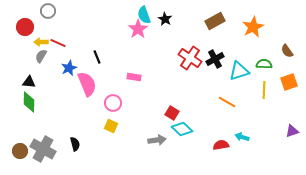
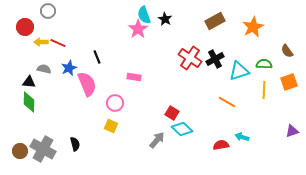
gray semicircle: moved 3 px right, 13 px down; rotated 72 degrees clockwise
pink circle: moved 2 px right
gray arrow: rotated 42 degrees counterclockwise
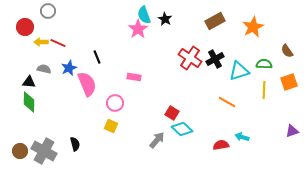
gray cross: moved 1 px right, 2 px down
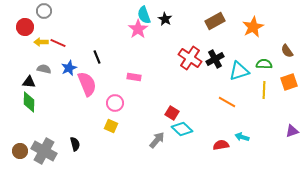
gray circle: moved 4 px left
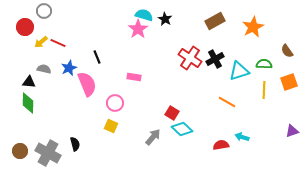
cyan semicircle: rotated 126 degrees clockwise
yellow arrow: rotated 40 degrees counterclockwise
green diamond: moved 1 px left, 1 px down
gray arrow: moved 4 px left, 3 px up
gray cross: moved 4 px right, 2 px down
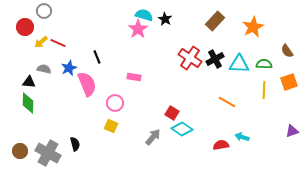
brown rectangle: rotated 18 degrees counterclockwise
cyan triangle: moved 7 px up; rotated 20 degrees clockwise
cyan diamond: rotated 10 degrees counterclockwise
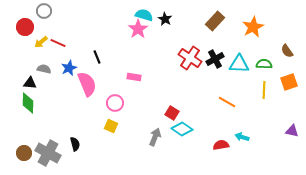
black triangle: moved 1 px right, 1 px down
purple triangle: rotated 32 degrees clockwise
gray arrow: moved 2 px right; rotated 18 degrees counterclockwise
brown circle: moved 4 px right, 2 px down
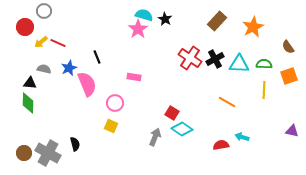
brown rectangle: moved 2 px right
brown semicircle: moved 1 px right, 4 px up
orange square: moved 6 px up
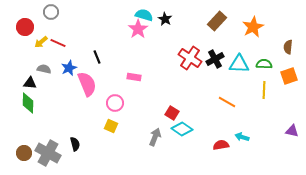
gray circle: moved 7 px right, 1 px down
brown semicircle: rotated 40 degrees clockwise
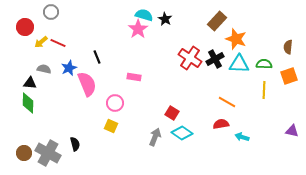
orange star: moved 17 px left, 12 px down; rotated 25 degrees counterclockwise
cyan diamond: moved 4 px down
red semicircle: moved 21 px up
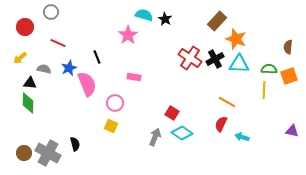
pink star: moved 10 px left, 6 px down
yellow arrow: moved 21 px left, 16 px down
green semicircle: moved 5 px right, 5 px down
red semicircle: rotated 56 degrees counterclockwise
